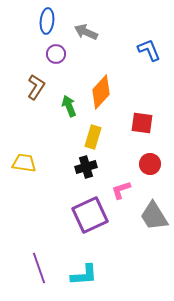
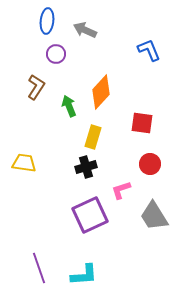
gray arrow: moved 1 px left, 2 px up
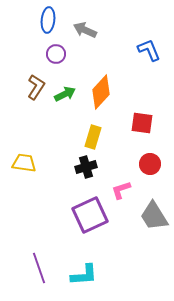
blue ellipse: moved 1 px right, 1 px up
green arrow: moved 4 px left, 12 px up; rotated 85 degrees clockwise
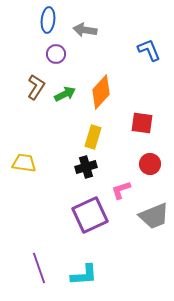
gray arrow: rotated 15 degrees counterclockwise
gray trapezoid: rotated 80 degrees counterclockwise
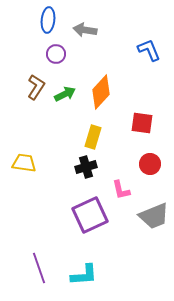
pink L-shape: rotated 85 degrees counterclockwise
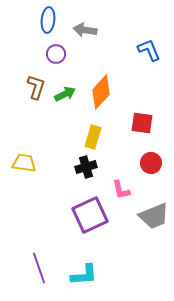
brown L-shape: rotated 15 degrees counterclockwise
red circle: moved 1 px right, 1 px up
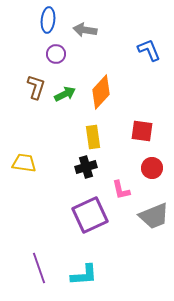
red square: moved 8 px down
yellow rectangle: rotated 25 degrees counterclockwise
red circle: moved 1 px right, 5 px down
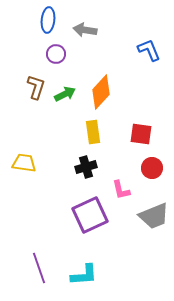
red square: moved 1 px left, 3 px down
yellow rectangle: moved 5 px up
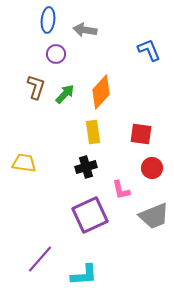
green arrow: rotated 20 degrees counterclockwise
purple line: moved 1 px right, 9 px up; rotated 60 degrees clockwise
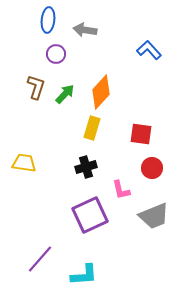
blue L-shape: rotated 20 degrees counterclockwise
yellow rectangle: moved 1 px left, 4 px up; rotated 25 degrees clockwise
